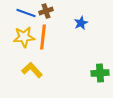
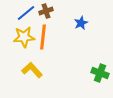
blue line: rotated 60 degrees counterclockwise
green cross: rotated 24 degrees clockwise
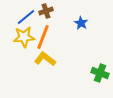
blue line: moved 4 px down
blue star: rotated 16 degrees counterclockwise
orange line: rotated 15 degrees clockwise
yellow L-shape: moved 13 px right, 11 px up; rotated 10 degrees counterclockwise
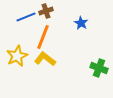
blue line: rotated 18 degrees clockwise
yellow star: moved 7 px left, 19 px down; rotated 20 degrees counterclockwise
green cross: moved 1 px left, 5 px up
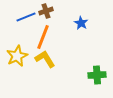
yellow L-shape: rotated 20 degrees clockwise
green cross: moved 2 px left, 7 px down; rotated 24 degrees counterclockwise
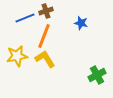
blue line: moved 1 px left, 1 px down
blue star: rotated 16 degrees counterclockwise
orange line: moved 1 px right, 1 px up
yellow star: rotated 15 degrees clockwise
green cross: rotated 24 degrees counterclockwise
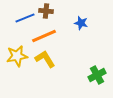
brown cross: rotated 24 degrees clockwise
orange line: rotated 45 degrees clockwise
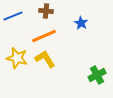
blue line: moved 12 px left, 2 px up
blue star: rotated 16 degrees clockwise
yellow star: moved 2 px down; rotated 25 degrees clockwise
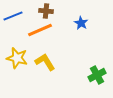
orange line: moved 4 px left, 6 px up
yellow L-shape: moved 3 px down
